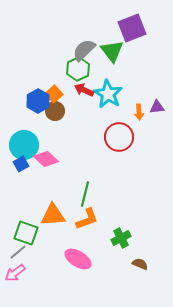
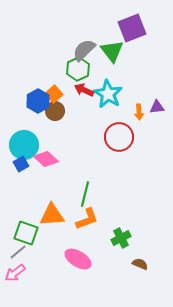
orange triangle: moved 1 px left
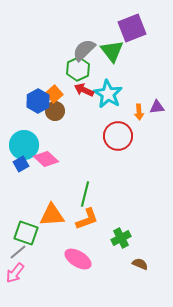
red circle: moved 1 px left, 1 px up
pink arrow: rotated 15 degrees counterclockwise
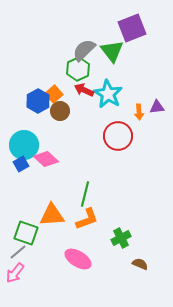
brown circle: moved 5 px right
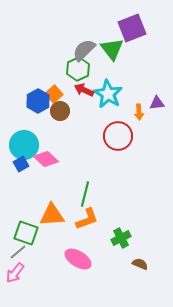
green triangle: moved 2 px up
purple triangle: moved 4 px up
